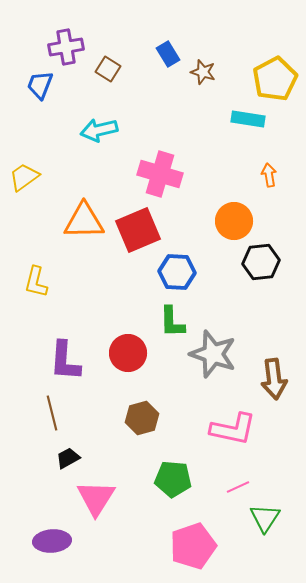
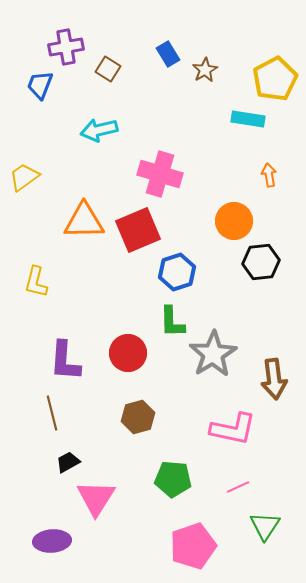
brown star: moved 2 px right, 2 px up; rotated 25 degrees clockwise
blue hexagon: rotated 21 degrees counterclockwise
gray star: rotated 21 degrees clockwise
brown hexagon: moved 4 px left, 1 px up
black trapezoid: moved 4 px down
green triangle: moved 8 px down
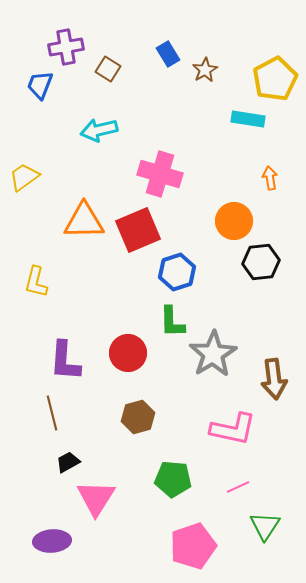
orange arrow: moved 1 px right, 3 px down
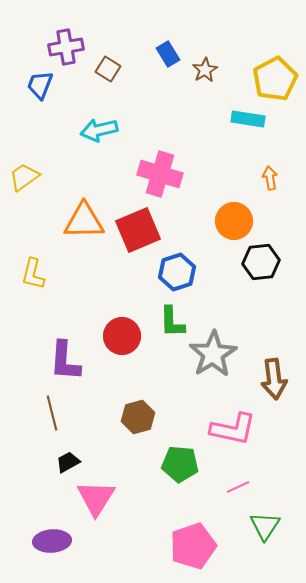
yellow L-shape: moved 3 px left, 8 px up
red circle: moved 6 px left, 17 px up
green pentagon: moved 7 px right, 15 px up
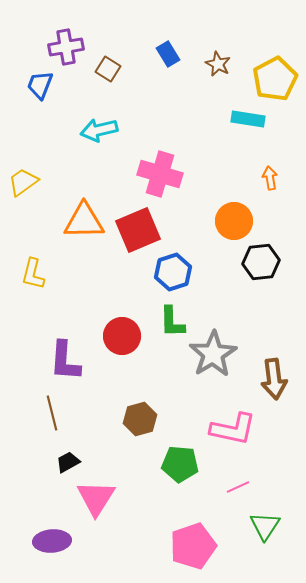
brown star: moved 13 px right, 6 px up; rotated 15 degrees counterclockwise
yellow trapezoid: moved 1 px left, 5 px down
blue hexagon: moved 4 px left
brown hexagon: moved 2 px right, 2 px down
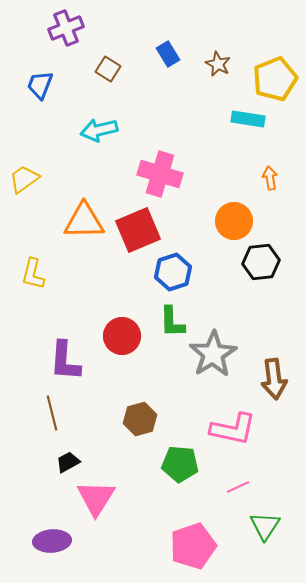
purple cross: moved 19 px up; rotated 12 degrees counterclockwise
yellow pentagon: rotated 6 degrees clockwise
yellow trapezoid: moved 1 px right, 3 px up
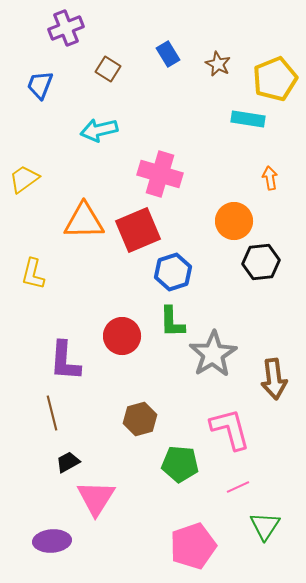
pink L-shape: moved 3 px left; rotated 117 degrees counterclockwise
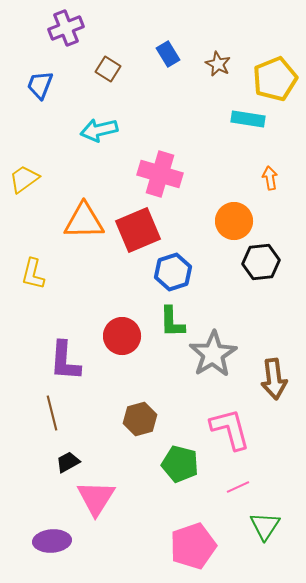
green pentagon: rotated 9 degrees clockwise
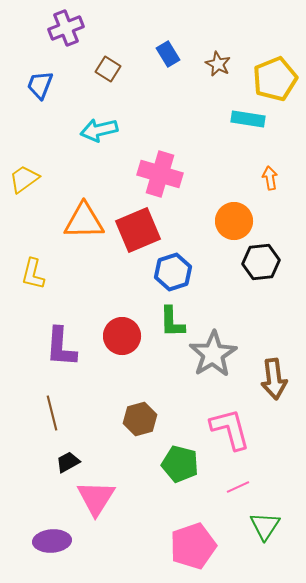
purple L-shape: moved 4 px left, 14 px up
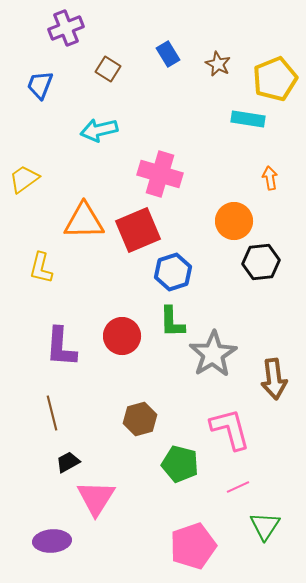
yellow L-shape: moved 8 px right, 6 px up
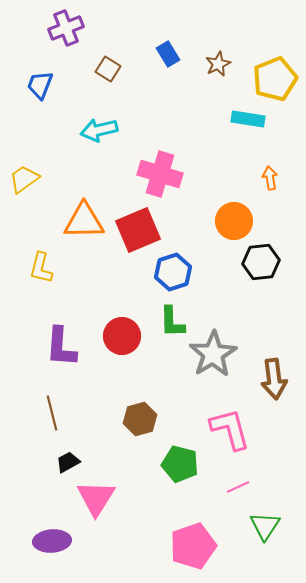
brown star: rotated 20 degrees clockwise
